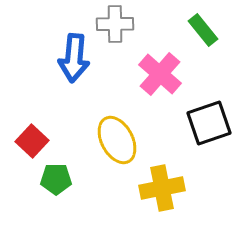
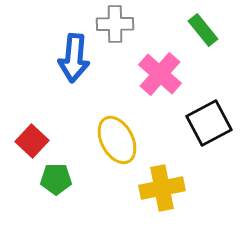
black square: rotated 9 degrees counterclockwise
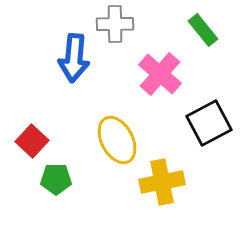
yellow cross: moved 6 px up
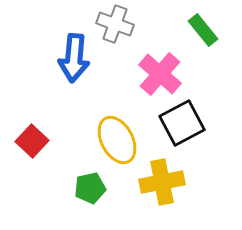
gray cross: rotated 21 degrees clockwise
black square: moved 27 px left
green pentagon: moved 34 px right, 9 px down; rotated 12 degrees counterclockwise
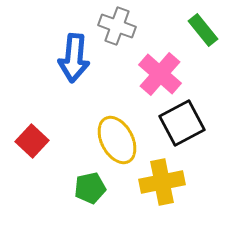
gray cross: moved 2 px right, 2 px down
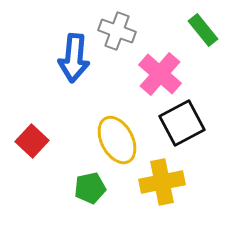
gray cross: moved 5 px down
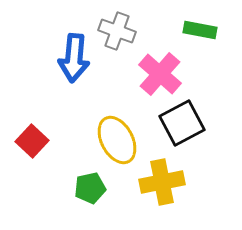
green rectangle: moved 3 px left; rotated 40 degrees counterclockwise
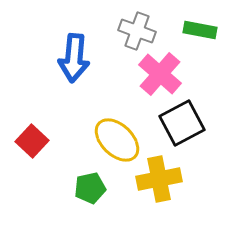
gray cross: moved 20 px right
yellow ellipse: rotated 18 degrees counterclockwise
yellow cross: moved 3 px left, 3 px up
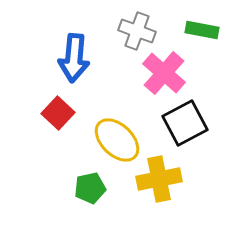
green rectangle: moved 2 px right
pink cross: moved 4 px right, 1 px up
black square: moved 3 px right
red square: moved 26 px right, 28 px up
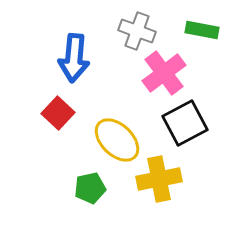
pink cross: rotated 12 degrees clockwise
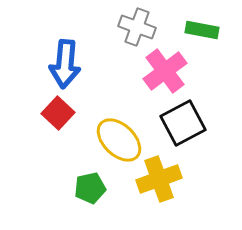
gray cross: moved 4 px up
blue arrow: moved 9 px left, 6 px down
pink cross: moved 1 px right, 2 px up
black square: moved 2 px left
yellow ellipse: moved 2 px right
yellow cross: rotated 9 degrees counterclockwise
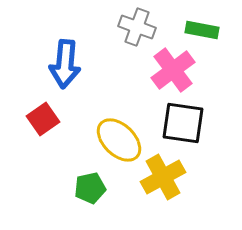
pink cross: moved 8 px right, 1 px up
red square: moved 15 px left, 6 px down; rotated 12 degrees clockwise
black square: rotated 36 degrees clockwise
yellow cross: moved 4 px right, 2 px up; rotated 9 degrees counterclockwise
